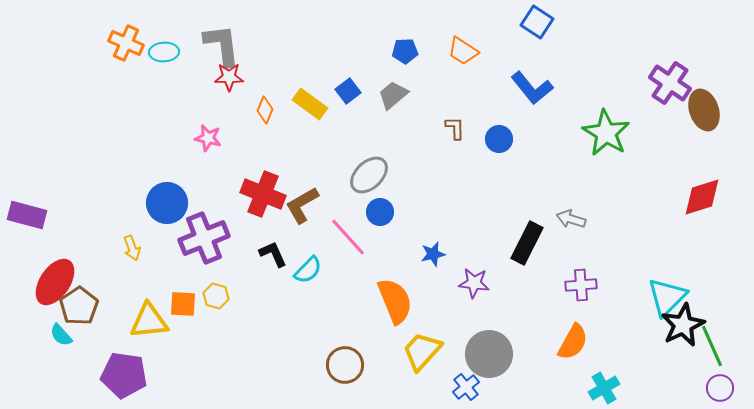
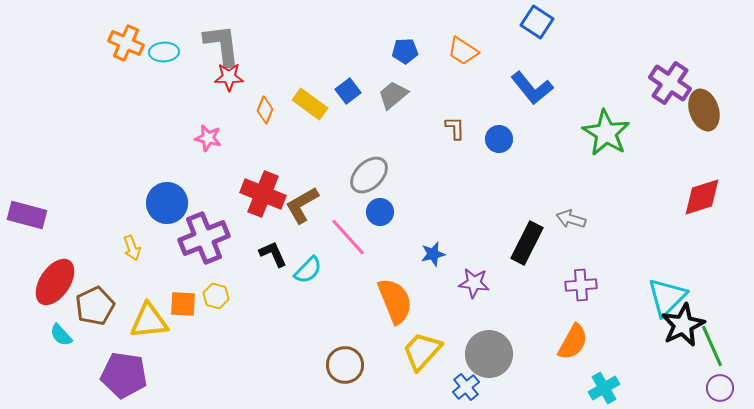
brown pentagon at (79, 306): moved 16 px right; rotated 9 degrees clockwise
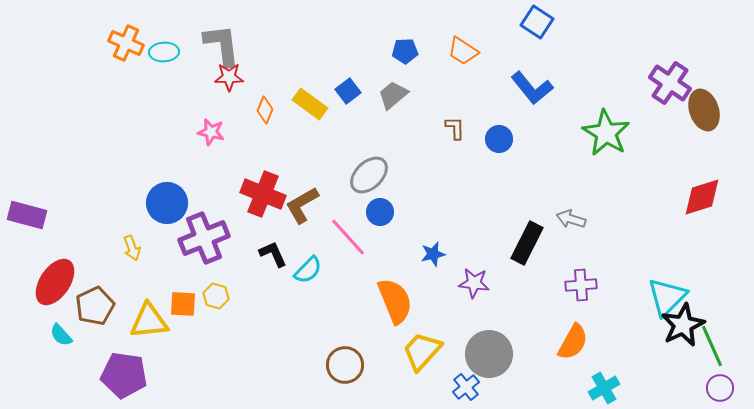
pink star at (208, 138): moved 3 px right, 6 px up
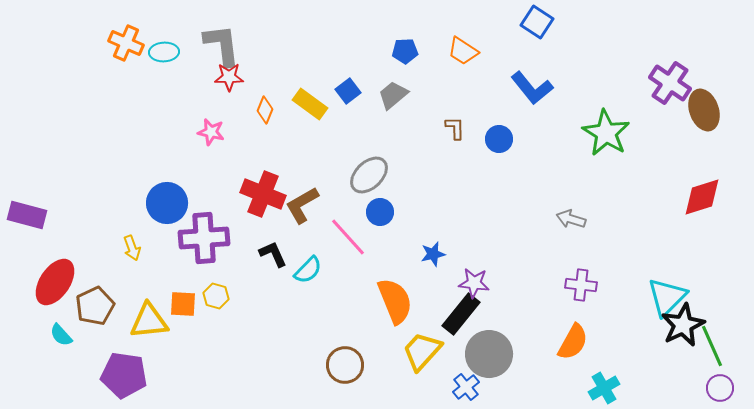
purple cross at (204, 238): rotated 18 degrees clockwise
black rectangle at (527, 243): moved 66 px left, 71 px down; rotated 12 degrees clockwise
purple cross at (581, 285): rotated 12 degrees clockwise
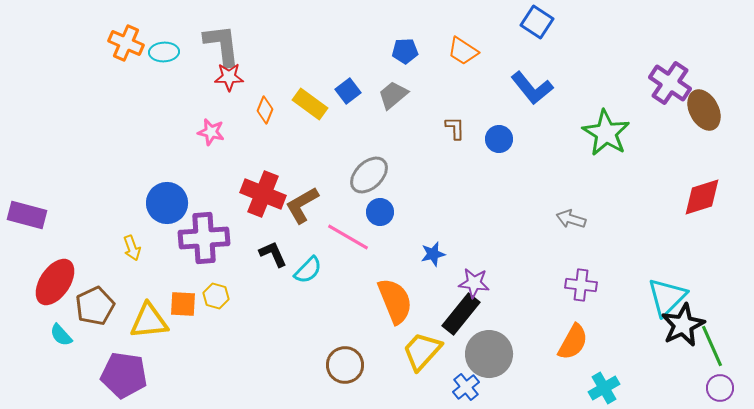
brown ellipse at (704, 110): rotated 9 degrees counterclockwise
pink line at (348, 237): rotated 18 degrees counterclockwise
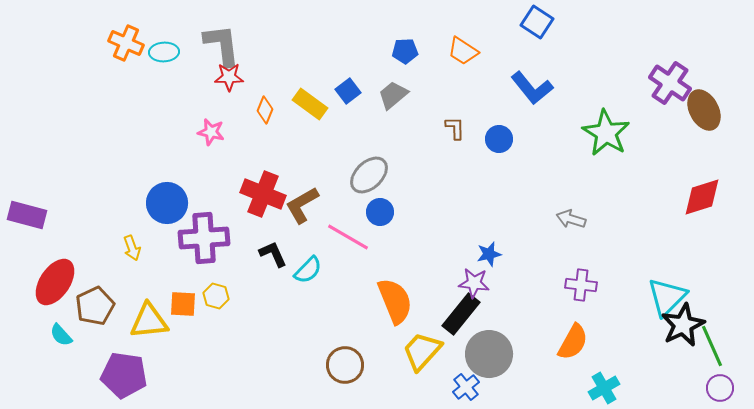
blue star at (433, 254): moved 56 px right
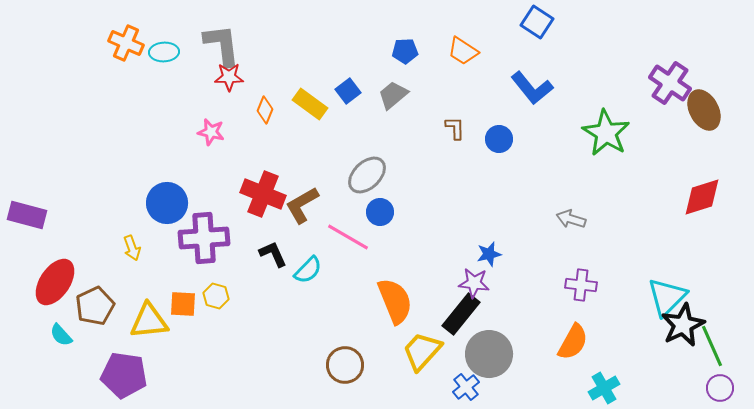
gray ellipse at (369, 175): moved 2 px left
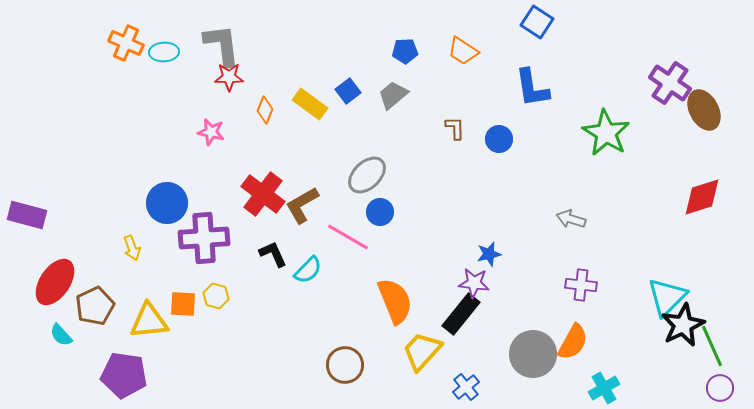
blue L-shape at (532, 88): rotated 30 degrees clockwise
red cross at (263, 194): rotated 15 degrees clockwise
gray circle at (489, 354): moved 44 px right
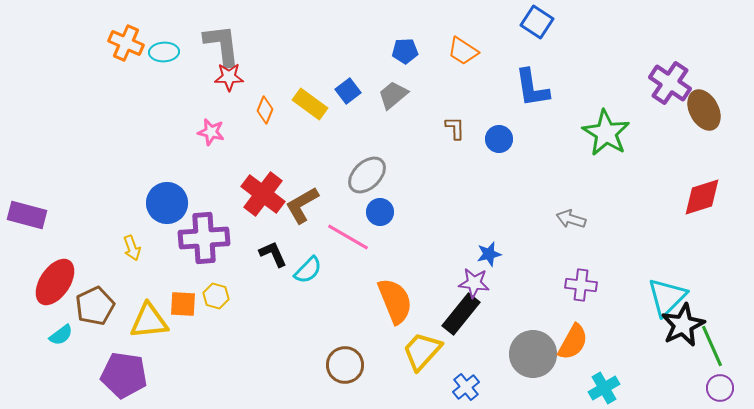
cyan semicircle at (61, 335): rotated 85 degrees counterclockwise
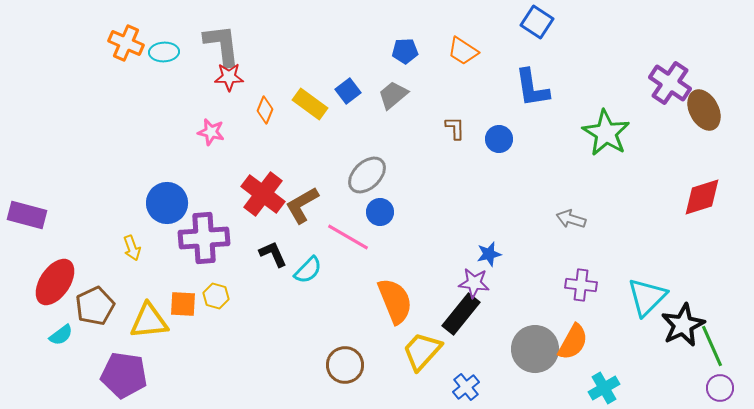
cyan triangle at (667, 297): moved 20 px left
gray circle at (533, 354): moved 2 px right, 5 px up
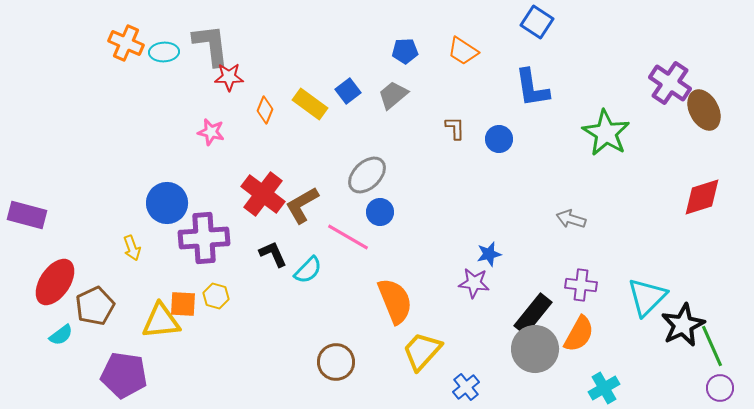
gray L-shape at (222, 45): moved 11 px left
black rectangle at (461, 314): moved 72 px right
yellow triangle at (149, 321): moved 12 px right
orange semicircle at (573, 342): moved 6 px right, 8 px up
brown circle at (345, 365): moved 9 px left, 3 px up
